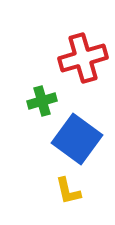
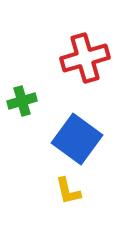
red cross: moved 2 px right
green cross: moved 20 px left
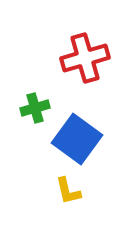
green cross: moved 13 px right, 7 px down
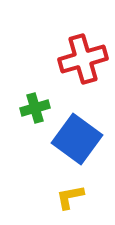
red cross: moved 2 px left, 1 px down
yellow L-shape: moved 2 px right, 6 px down; rotated 92 degrees clockwise
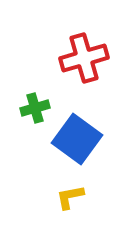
red cross: moved 1 px right, 1 px up
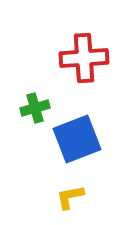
red cross: rotated 12 degrees clockwise
blue square: rotated 33 degrees clockwise
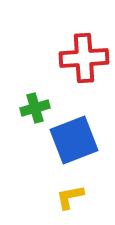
blue square: moved 3 px left, 1 px down
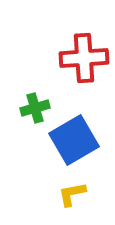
blue square: rotated 9 degrees counterclockwise
yellow L-shape: moved 2 px right, 3 px up
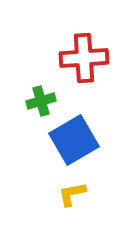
green cross: moved 6 px right, 7 px up
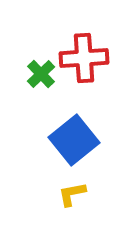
green cross: moved 27 px up; rotated 28 degrees counterclockwise
blue square: rotated 9 degrees counterclockwise
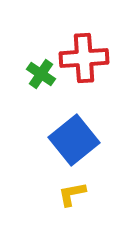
green cross: rotated 12 degrees counterclockwise
